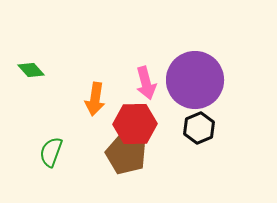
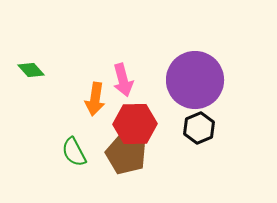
pink arrow: moved 23 px left, 3 px up
green semicircle: moved 23 px right; rotated 48 degrees counterclockwise
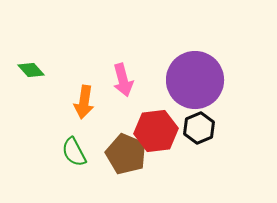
orange arrow: moved 11 px left, 3 px down
red hexagon: moved 21 px right, 7 px down; rotated 6 degrees counterclockwise
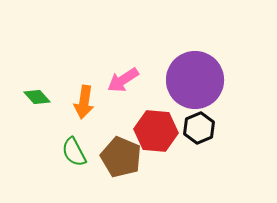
green diamond: moved 6 px right, 27 px down
pink arrow: rotated 72 degrees clockwise
red hexagon: rotated 12 degrees clockwise
brown pentagon: moved 5 px left, 3 px down
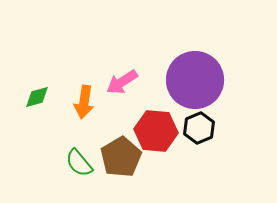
pink arrow: moved 1 px left, 2 px down
green diamond: rotated 64 degrees counterclockwise
green semicircle: moved 5 px right, 11 px down; rotated 12 degrees counterclockwise
brown pentagon: rotated 18 degrees clockwise
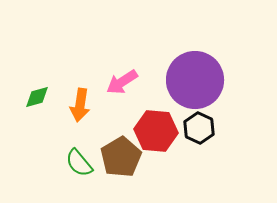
orange arrow: moved 4 px left, 3 px down
black hexagon: rotated 12 degrees counterclockwise
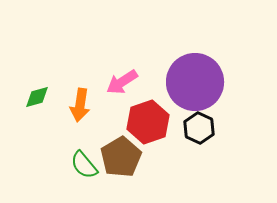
purple circle: moved 2 px down
red hexagon: moved 8 px left, 9 px up; rotated 24 degrees counterclockwise
green semicircle: moved 5 px right, 2 px down
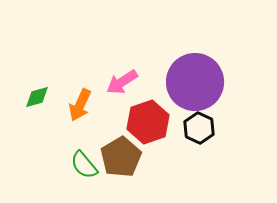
orange arrow: rotated 16 degrees clockwise
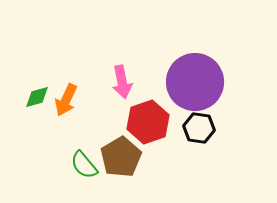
pink arrow: rotated 68 degrees counterclockwise
orange arrow: moved 14 px left, 5 px up
black hexagon: rotated 16 degrees counterclockwise
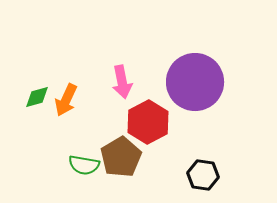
red hexagon: rotated 9 degrees counterclockwise
black hexagon: moved 4 px right, 47 px down
green semicircle: rotated 40 degrees counterclockwise
